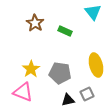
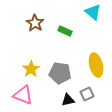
cyan triangle: rotated 12 degrees counterclockwise
pink triangle: moved 3 px down
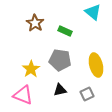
gray pentagon: moved 13 px up
black triangle: moved 8 px left, 10 px up
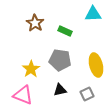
cyan triangle: moved 2 px down; rotated 42 degrees counterclockwise
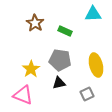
black triangle: moved 1 px left, 7 px up
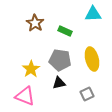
yellow ellipse: moved 4 px left, 6 px up
pink triangle: moved 2 px right, 1 px down
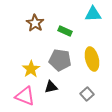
black triangle: moved 8 px left, 4 px down
gray square: rotated 16 degrees counterclockwise
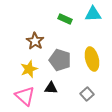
brown star: moved 18 px down
green rectangle: moved 12 px up
gray pentagon: rotated 10 degrees clockwise
yellow star: moved 2 px left; rotated 12 degrees clockwise
black triangle: moved 1 px down; rotated 16 degrees clockwise
pink triangle: rotated 20 degrees clockwise
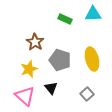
brown star: moved 1 px down
black triangle: rotated 48 degrees clockwise
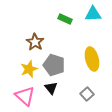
gray pentagon: moved 6 px left, 5 px down
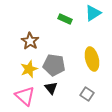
cyan triangle: moved 1 px up; rotated 30 degrees counterclockwise
brown star: moved 5 px left, 1 px up
gray pentagon: rotated 10 degrees counterclockwise
gray square: rotated 16 degrees counterclockwise
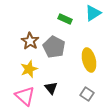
yellow ellipse: moved 3 px left, 1 px down
gray pentagon: moved 18 px up; rotated 20 degrees clockwise
